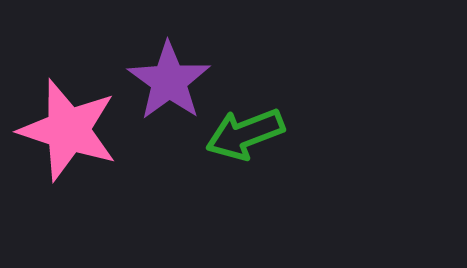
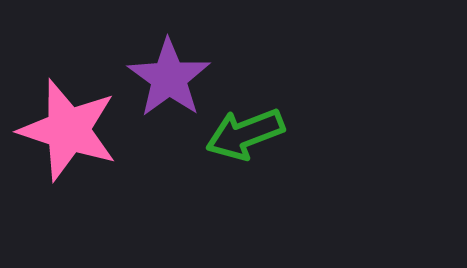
purple star: moved 3 px up
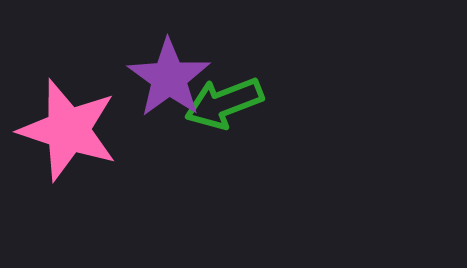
green arrow: moved 21 px left, 31 px up
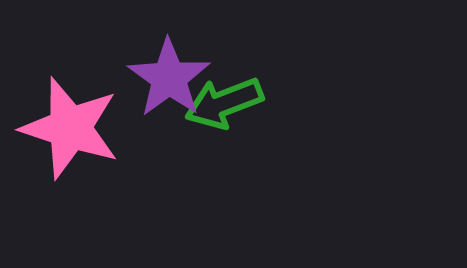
pink star: moved 2 px right, 2 px up
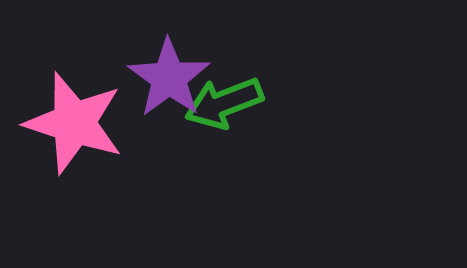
pink star: moved 4 px right, 5 px up
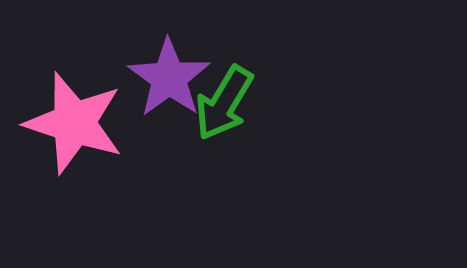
green arrow: rotated 38 degrees counterclockwise
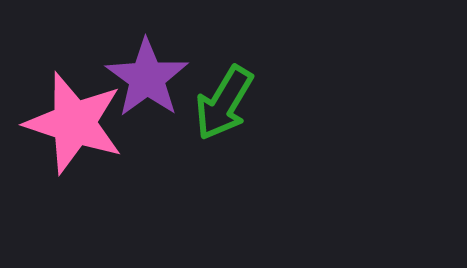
purple star: moved 22 px left
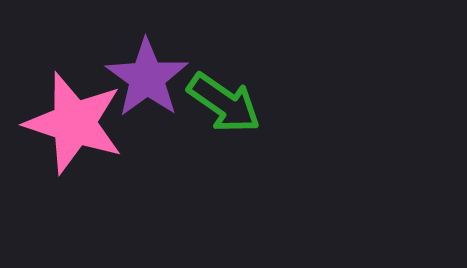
green arrow: rotated 86 degrees counterclockwise
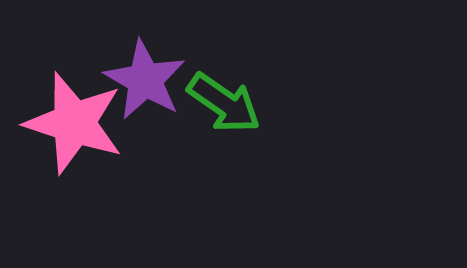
purple star: moved 2 px left, 2 px down; rotated 6 degrees counterclockwise
